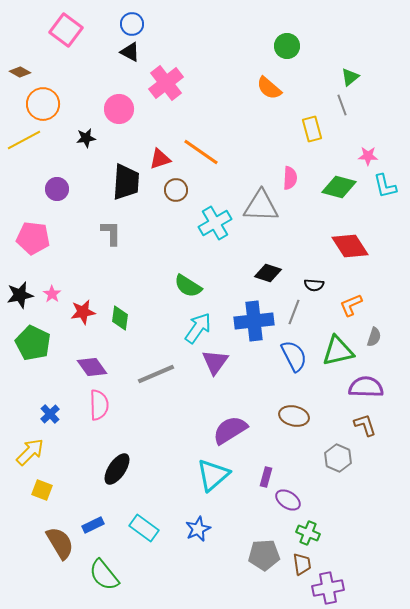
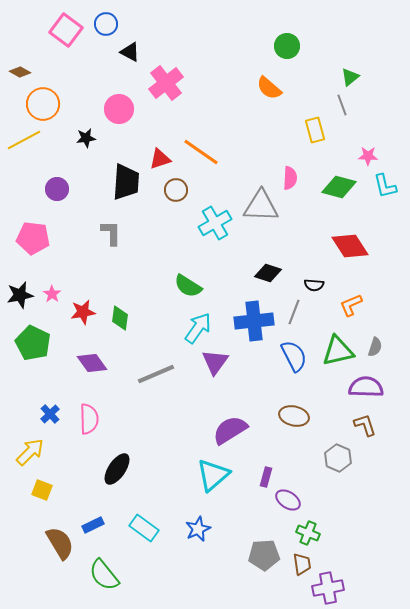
blue circle at (132, 24): moved 26 px left
yellow rectangle at (312, 129): moved 3 px right, 1 px down
gray semicircle at (374, 337): moved 1 px right, 10 px down
purple diamond at (92, 367): moved 4 px up
pink semicircle at (99, 405): moved 10 px left, 14 px down
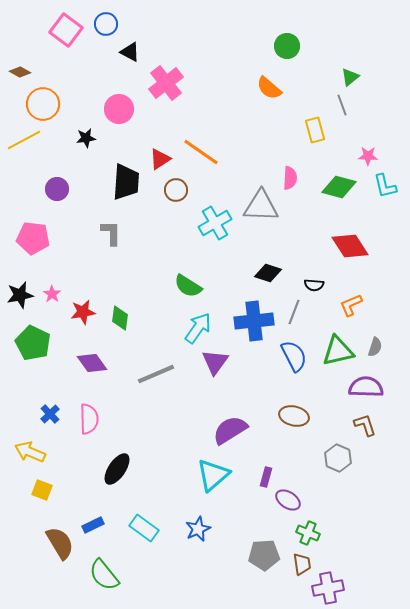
red triangle at (160, 159): rotated 15 degrees counterclockwise
yellow arrow at (30, 452): rotated 112 degrees counterclockwise
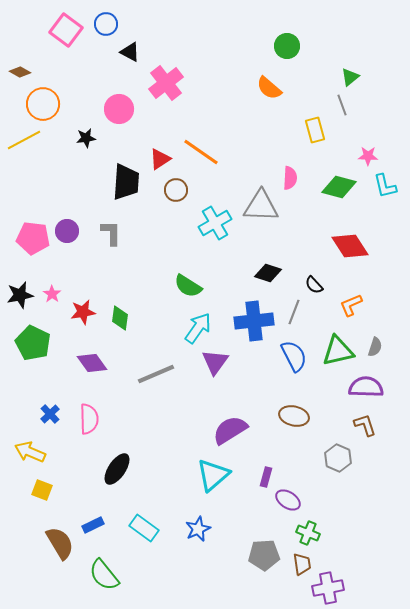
purple circle at (57, 189): moved 10 px right, 42 px down
black semicircle at (314, 285): rotated 42 degrees clockwise
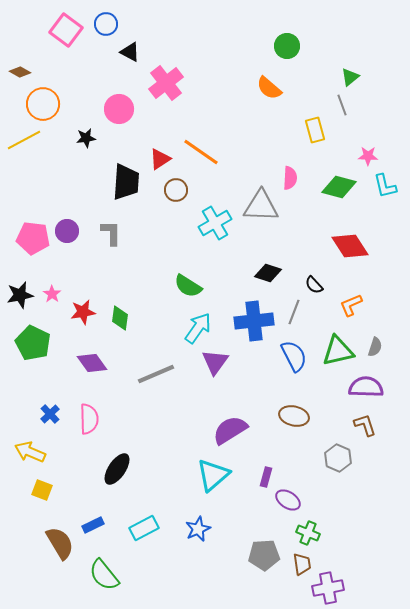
cyan rectangle at (144, 528): rotated 64 degrees counterclockwise
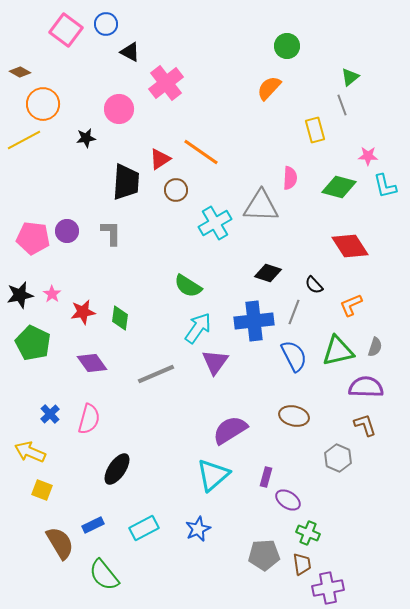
orange semicircle at (269, 88): rotated 92 degrees clockwise
pink semicircle at (89, 419): rotated 16 degrees clockwise
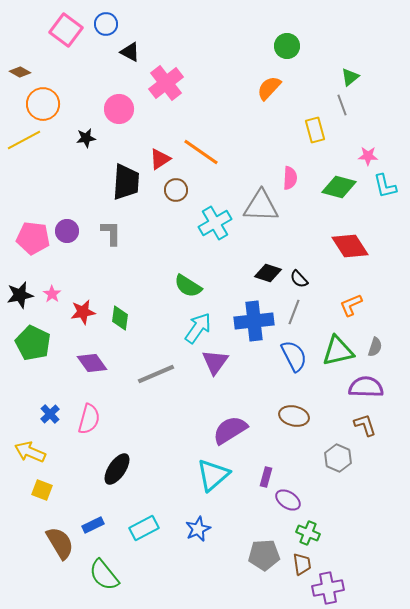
black semicircle at (314, 285): moved 15 px left, 6 px up
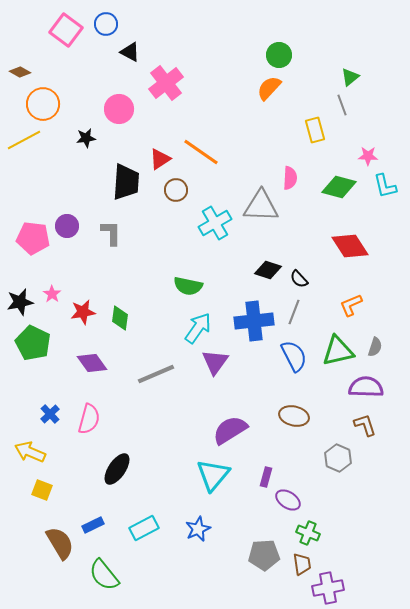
green circle at (287, 46): moved 8 px left, 9 px down
purple circle at (67, 231): moved 5 px up
black diamond at (268, 273): moved 3 px up
green semicircle at (188, 286): rotated 20 degrees counterclockwise
black star at (20, 295): moved 7 px down
cyan triangle at (213, 475): rotated 9 degrees counterclockwise
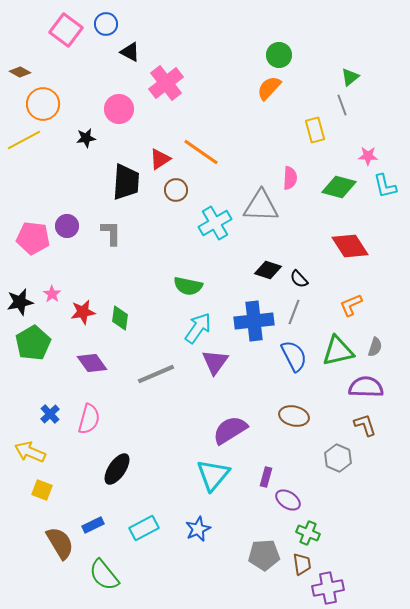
green pentagon at (33, 343): rotated 16 degrees clockwise
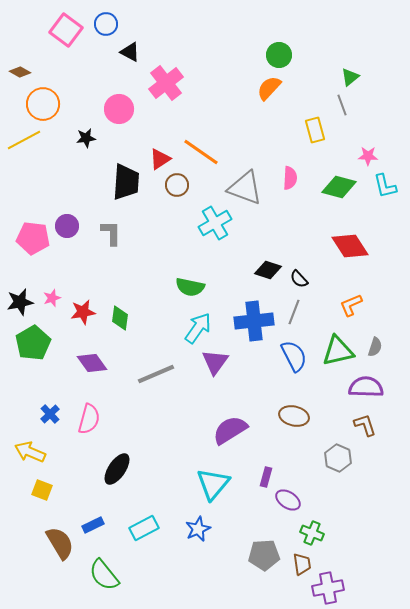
brown circle at (176, 190): moved 1 px right, 5 px up
gray triangle at (261, 206): moved 16 px left, 18 px up; rotated 18 degrees clockwise
green semicircle at (188, 286): moved 2 px right, 1 px down
pink star at (52, 294): moved 4 px down; rotated 18 degrees clockwise
cyan triangle at (213, 475): moved 9 px down
green cross at (308, 533): moved 4 px right
